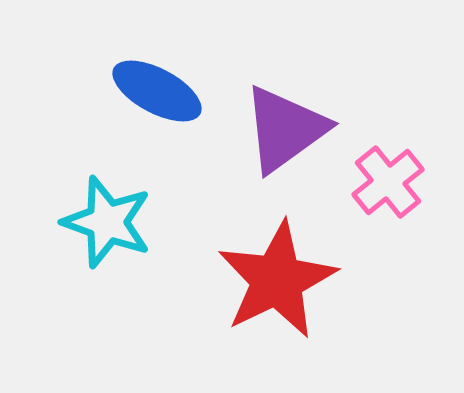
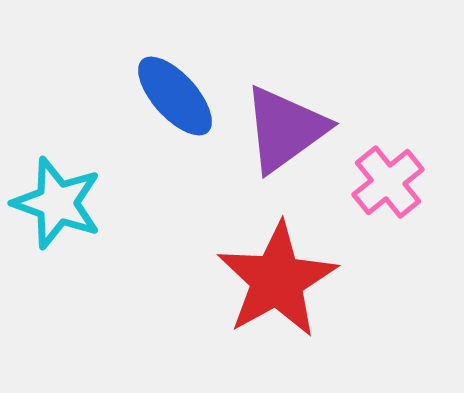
blue ellipse: moved 18 px right, 5 px down; rotated 20 degrees clockwise
cyan star: moved 50 px left, 19 px up
red star: rotated 3 degrees counterclockwise
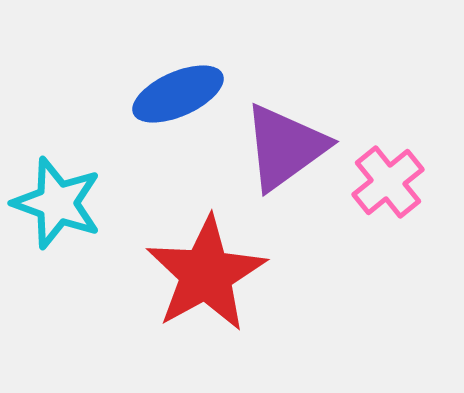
blue ellipse: moved 3 px right, 2 px up; rotated 72 degrees counterclockwise
purple triangle: moved 18 px down
red star: moved 71 px left, 6 px up
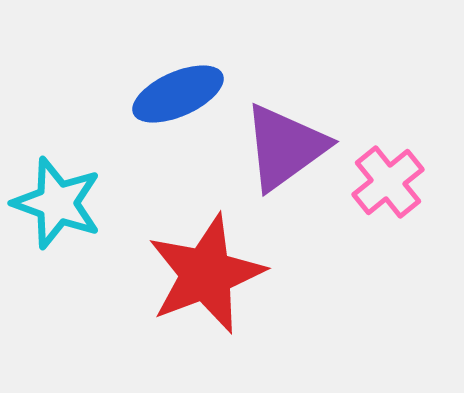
red star: rotated 8 degrees clockwise
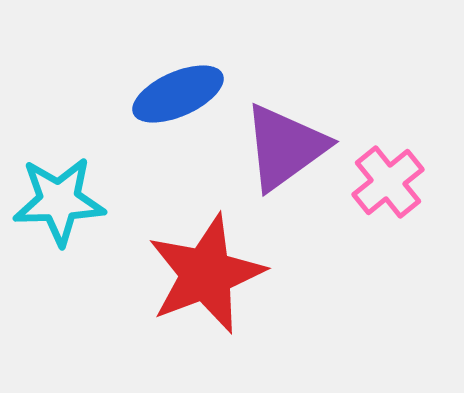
cyan star: moved 2 px right, 2 px up; rotated 22 degrees counterclockwise
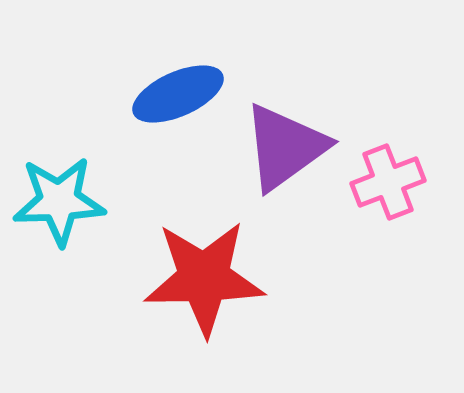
pink cross: rotated 18 degrees clockwise
red star: moved 2 px left, 4 px down; rotated 20 degrees clockwise
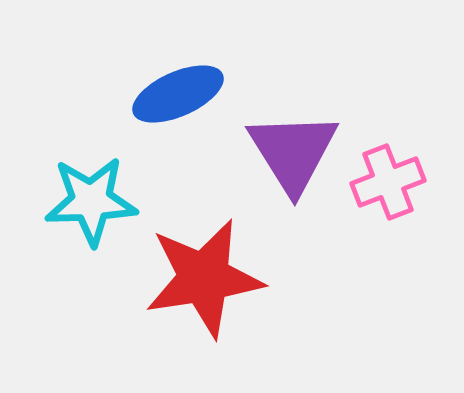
purple triangle: moved 8 px right, 5 px down; rotated 26 degrees counterclockwise
cyan star: moved 32 px right
red star: rotated 8 degrees counterclockwise
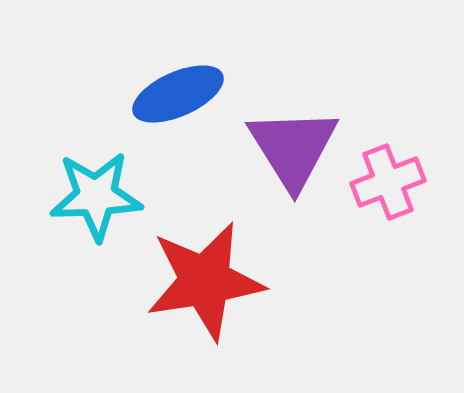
purple triangle: moved 4 px up
cyan star: moved 5 px right, 5 px up
red star: moved 1 px right, 3 px down
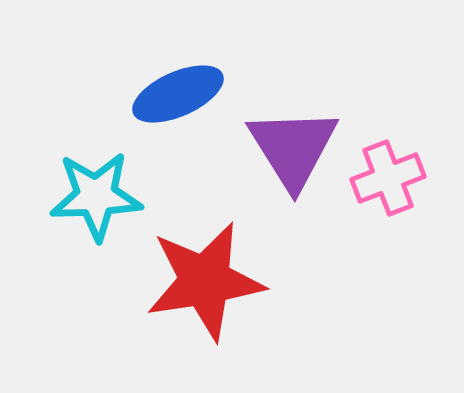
pink cross: moved 4 px up
